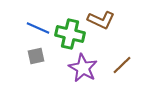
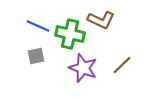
blue line: moved 2 px up
purple star: rotated 8 degrees counterclockwise
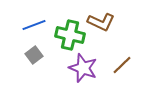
brown L-shape: moved 2 px down
blue line: moved 4 px left, 1 px up; rotated 45 degrees counterclockwise
green cross: moved 1 px down
gray square: moved 2 px left, 1 px up; rotated 24 degrees counterclockwise
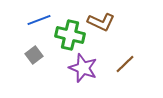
blue line: moved 5 px right, 5 px up
brown line: moved 3 px right, 1 px up
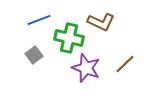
green cross: moved 1 px left, 3 px down
purple star: moved 3 px right
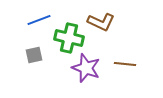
gray square: rotated 24 degrees clockwise
brown line: rotated 50 degrees clockwise
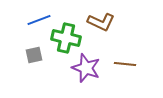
green cross: moved 3 px left
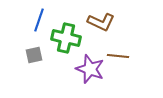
blue line: rotated 50 degrees counterclockwise
brown line: moved 7 px left, 8 px up
purple star: moved 4 px right, 1 px down
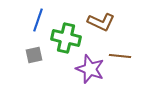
blue line: moved 1 px left
brown line: moved 2 px right
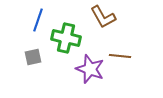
brown L-shape: moved 2 px right, 5 px up; rotated 36 degrees clockwise
gray square: moved 1 px left, 2 px down
